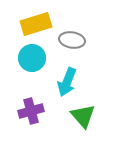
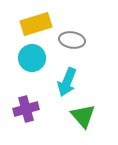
purple cross: moved 5 px left, 2 px up
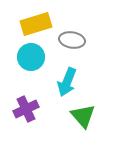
cyan circle: moved 1 px left, 1 px up
purple cross: rotated 10 degrees counterclockwise
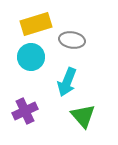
purple cross: moved 1 px left, 2 px down
